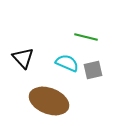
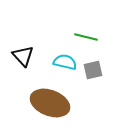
black triangle: moved 2 px up
cyan semicircle: moved 2 px left, 1 px up; rotated 10 degrees counterclockwise
brown ellipse: moved 1 px right, 2 px down
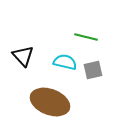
brown ellipse: moved 1 px up
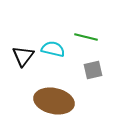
black triangle: rotated 20 degrees clockwise
cyan semicircle: moved 12 px left, 13 px up
brown ellipse: moved 4 px right, 1 px up; rotated 9 degrees counterclockwise
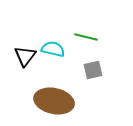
black triangle: moved 2 px right
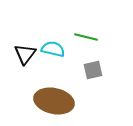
black triangle: moved 2 px up
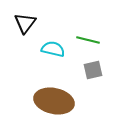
green line: moved 2 px right, 3 px down
black triangle: moved 31 px up
